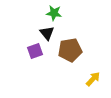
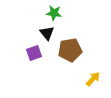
purple square: moved 1 px left, 2 px down
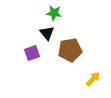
purple square: moved 2 px left
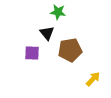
green star: moved 4 px right, 1 px up
purple square: rotated 21 degrees clockwise
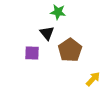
brown pentagon: rotated 25 degrees counterclockwise
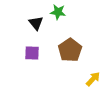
black triangle: moved 11 px left, 10 px up
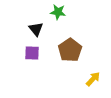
black triangle: moved 6 px down
